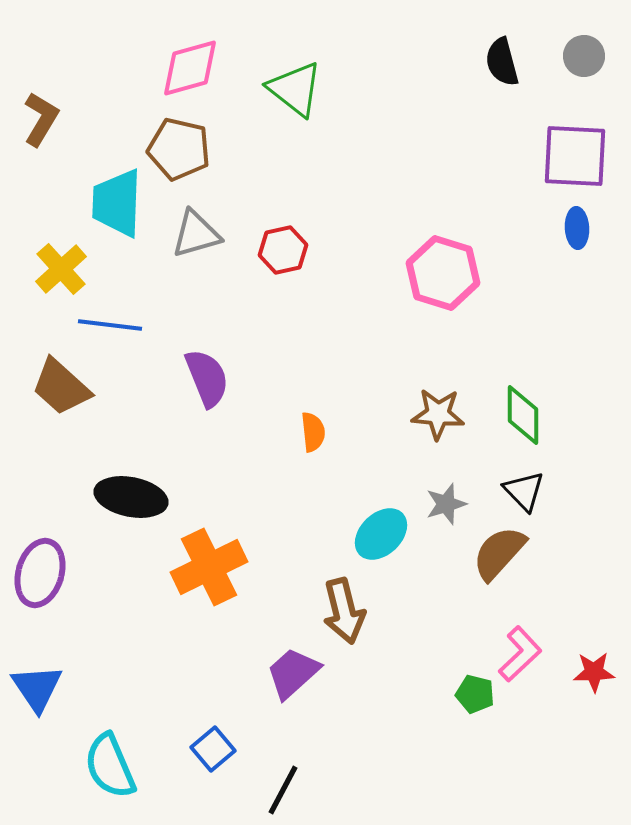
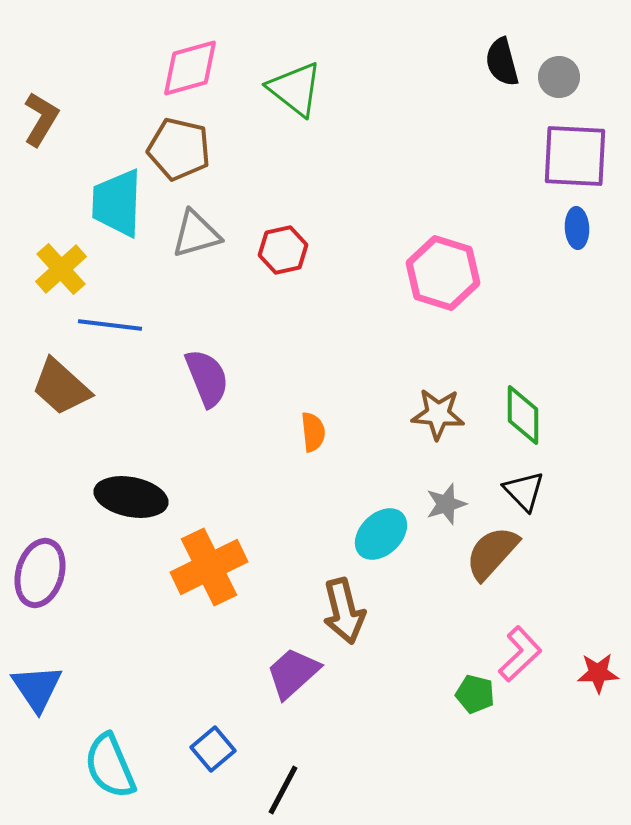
gray circle: moved 25 px left, 21 px down
brown semicircle: moved 7 px left
red star: moved 4 px right, 1 px down
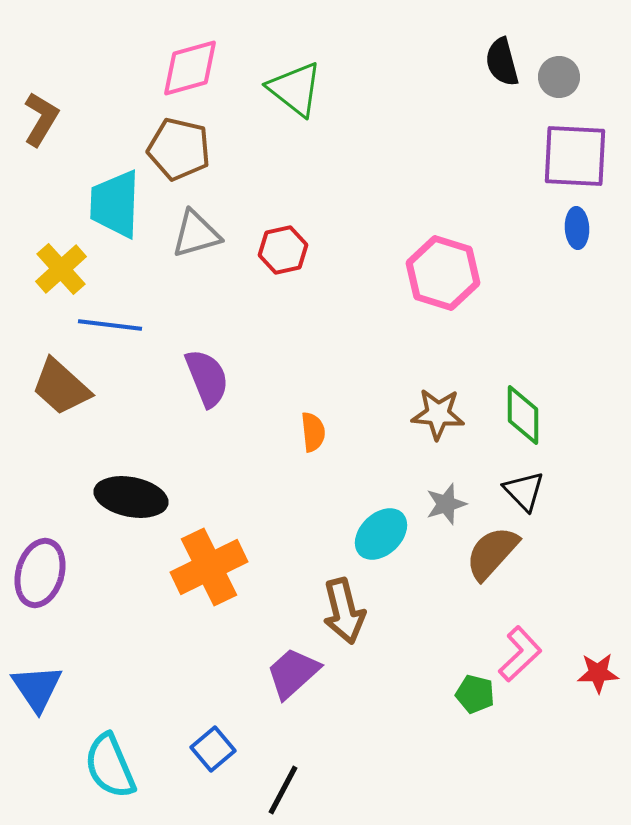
cyan trapezoid: moved 2 px left, 1 px down
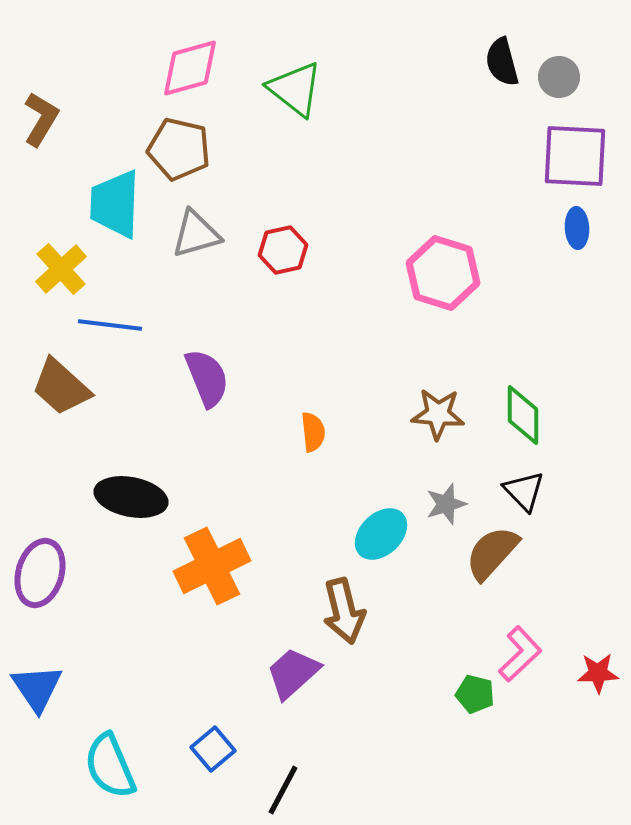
orange cross: moved 3 px right, 1 px up
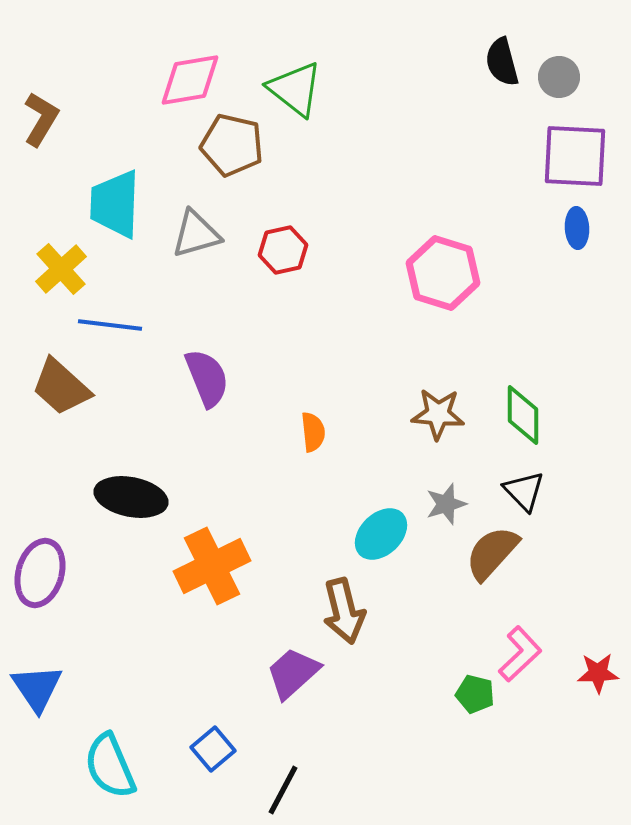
pink diamond: moved 12 px down; rotated 6 degrees clockwise
brown pentagon: moved 53 px right, 4 px up
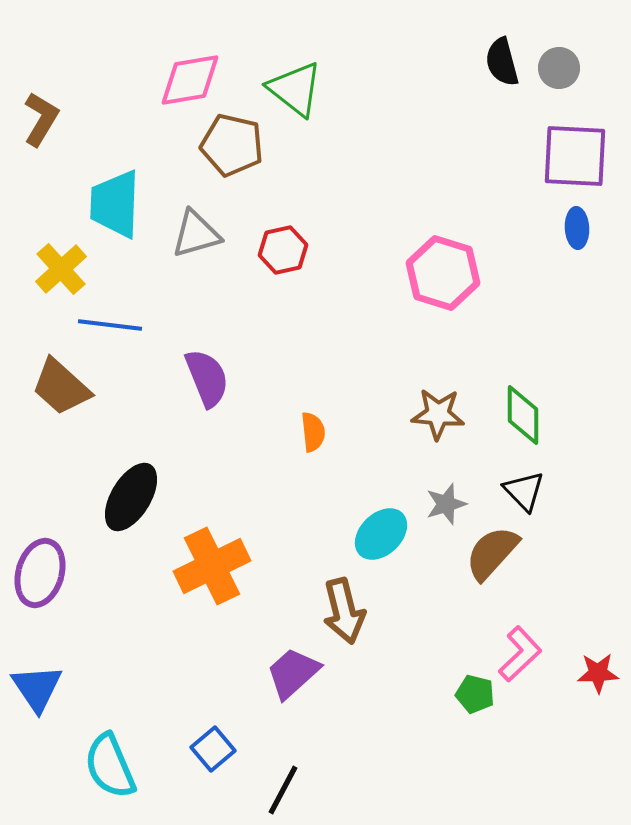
gray circle: moved 9 px up
black ellipse: rotated 70 degrees counterclockwise
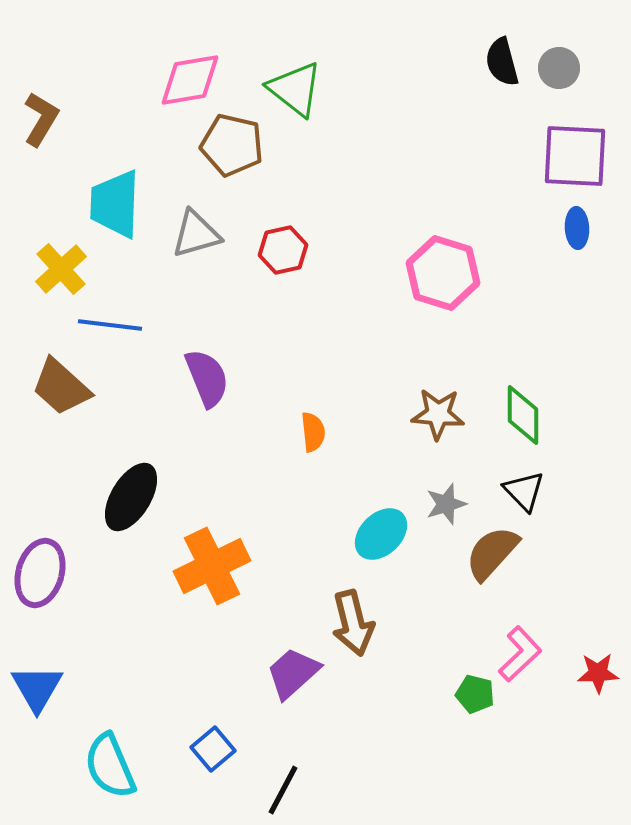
brown arrow: moved 9 px right, 12 px down
blue triangle: rotated 4 degrees clockwise
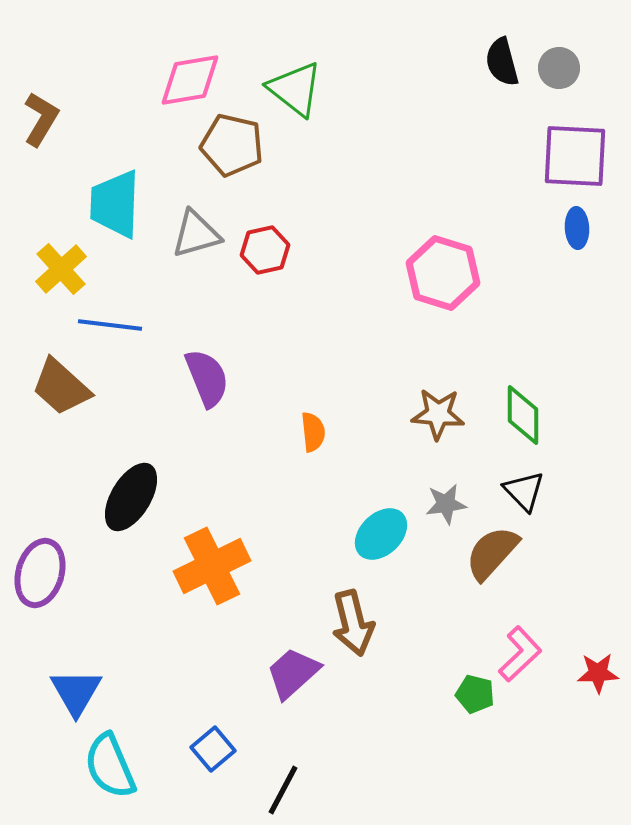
red hexagon: moved 18 px left
gray star: rotated 9 degrees clockwise
blue triangle: moved 39 px right, 4 px down
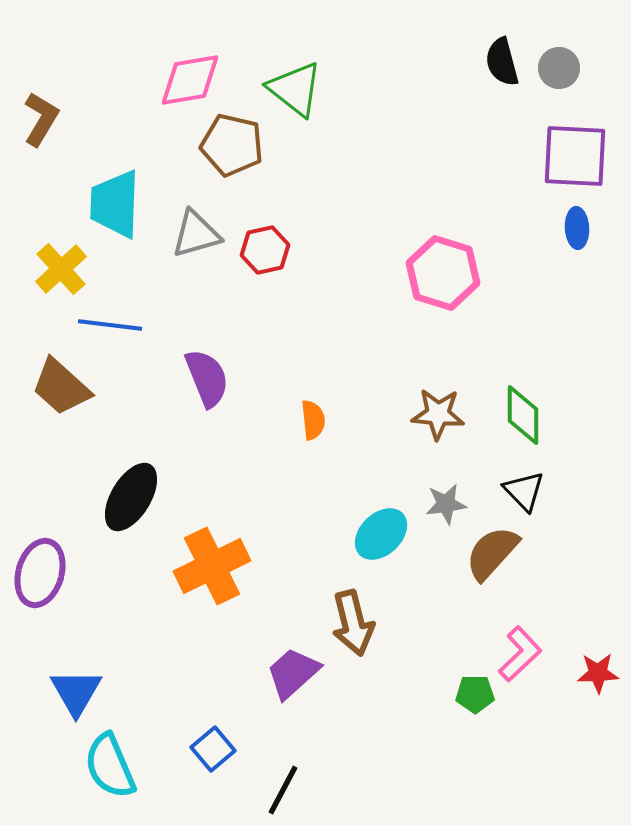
orange semicircle: moved 12 px up
green pentagon: rotated 15 degrees counterclockwise
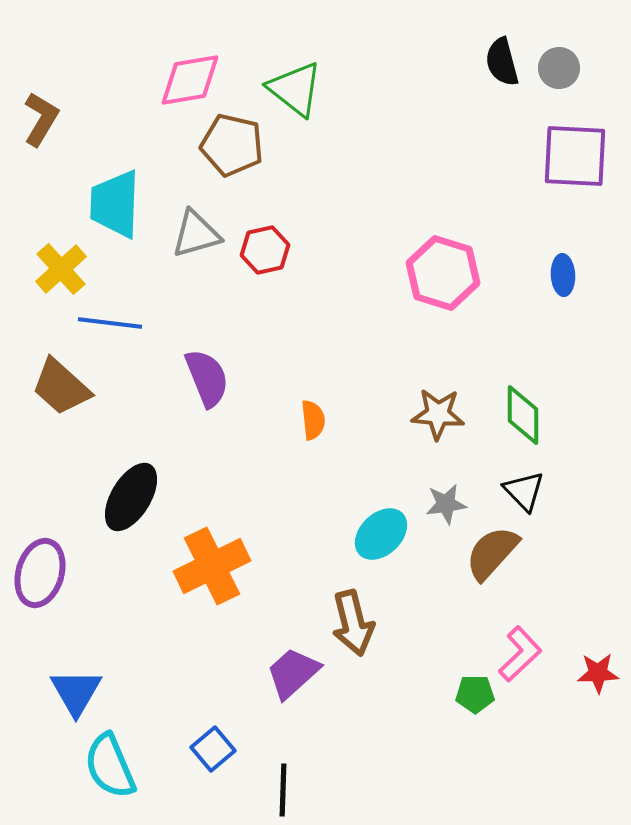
blue ellipse: moved 14 px left, 47 px down
blue line: moved 2 px up
black line: rotated 26 degrees counterclockwise
